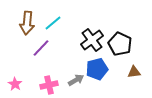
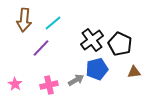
brown arrow: moved 3 px left, 3 px up
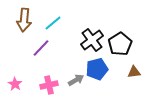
black pentagon: rotated 15 degrees clockwise
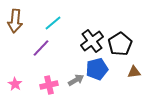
brown arrow: moved 9 px left, 1 px down
black cross: moved 1 px down
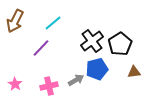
brown arrow: rotated 20 degrees clockwise
pink cross: moved 1 px down
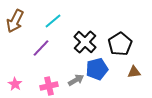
cyan line: moved 2 px up
black cross: moved 7 px left, 1 px down; rotated 10 degrees counterclockwise
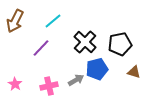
black pentagon: rotated 20 degrees clockwise
brown triangle: rotated 24 degrees clockwise
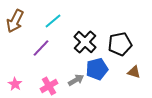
pink cross: rotated 18 degrees counterclockwise
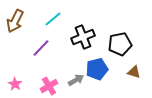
cyan line: moved 2 px up
black cross: moved 2 px left, 5 px up; rotated 25 degrees clockwise
